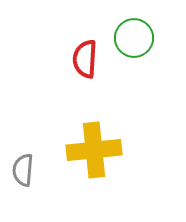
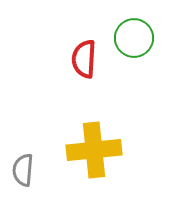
red semicircle: moved 1 px left
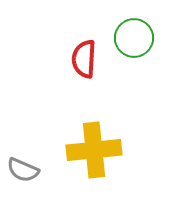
gray semicircle: rotated 72 degrees counterclockwise
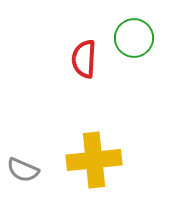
yellow cross: moved 10 px down
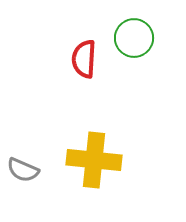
yellow cross: rotated 12 degrees clockwise
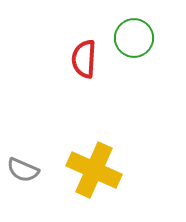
yellow cross: moved 10 px down; rotated 18 degrees clockwise
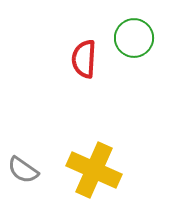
gray semicircle: rotated 12 degrees clockwise
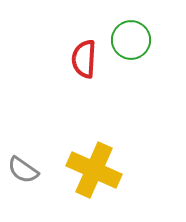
green circle: moved 3 px left, 2 px down
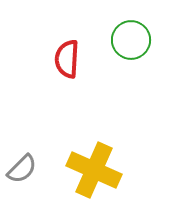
red semicircle: moved 17 px left
gray semicircle: moved 1 px left, 1 px up; rotated 80 degrees counterclockwise
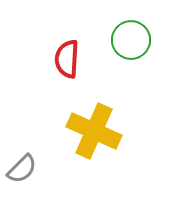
yellow cross: moved 39 px up
